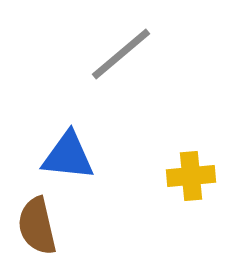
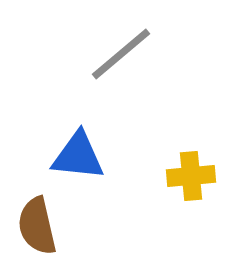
blue triangle: moved 10 px right
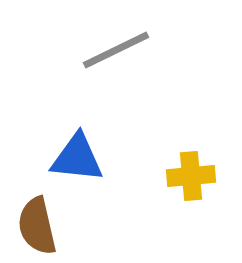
gray line: moved 5 px left, 4 px up; rotated 14 degrees clockwise
blue triangle: moved 1 px left, 2 px down
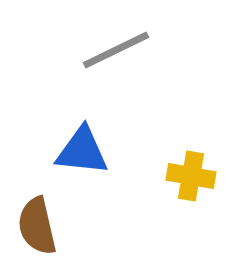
blue triangle: moved 5 px right, 7 px up
yellow cross: rotated 15 degrees clockwise
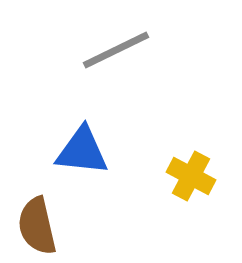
yellow cross: rotated 18 degrees clockwise
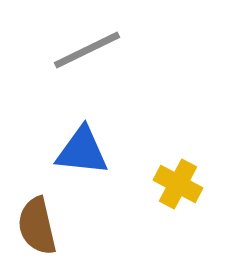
gray line: moved 29 px left
yellow cross: moved 13 px left, 8 px down
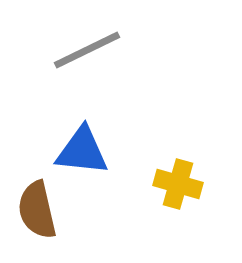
yellow cross: rotated 12 degrees counterclockwise
brown semicircle: moved 16 px up
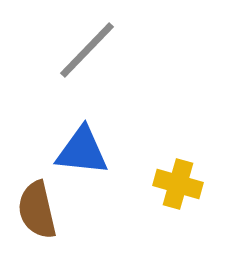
gray line: rotated 20 degrees counterclockwise
